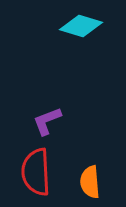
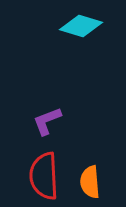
red semicircle: moved 8 px right, 4 px down
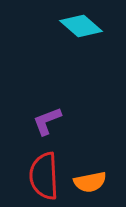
cyan diamond: rotated 24 degrees clockwise
orange semicircle: rotated 96 degrees counterclockwise
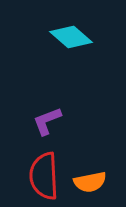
cyan diamond: moved 10 px left, 11 px down
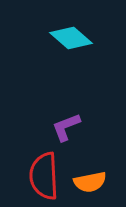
cyan diamond: moved 1 px down
purple L-shape: moved 19 px right, 6 px down
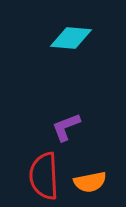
cyan diamond: rotated 36 degrees counterclockwise
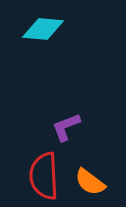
cyan diamond: moved 28 px left, 9 px up
orange semicircle: rotated 48 degrees clockwise
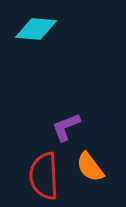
cyan diamond: moved 7 px left
orange semicircle: moved 15 px up; rotated 16 degrees clockwise
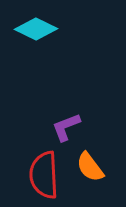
cyan diamond: rotated 21 degrees clockwise
red semicircle: moved 1 px up
